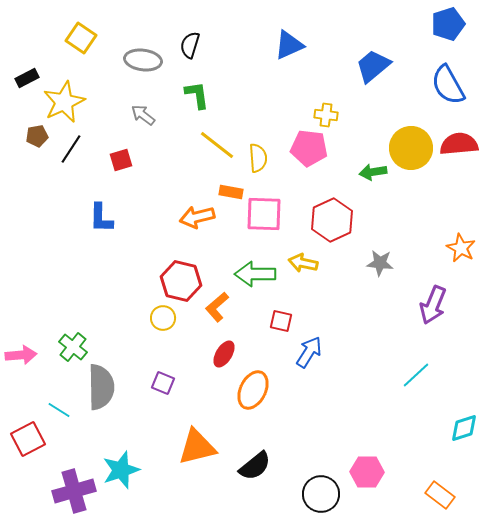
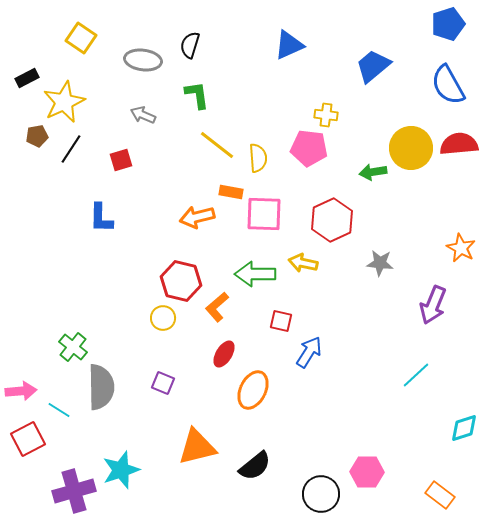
gray arrow at (143, 115): rotated 15 degrees counterclockwise
pink arrow at (21, 355): moved 36 px down
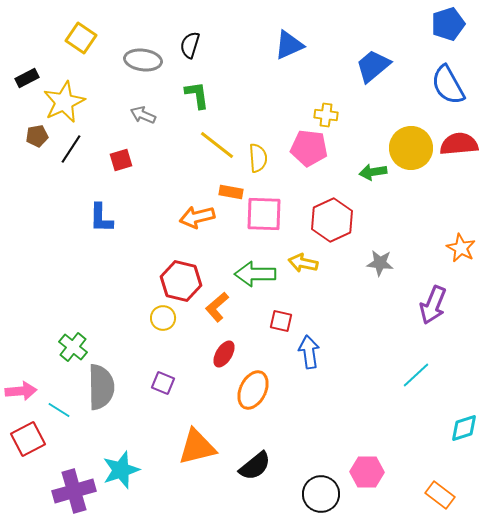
blue arrow at (309, 352): rotated 40 degrees counterclockwise
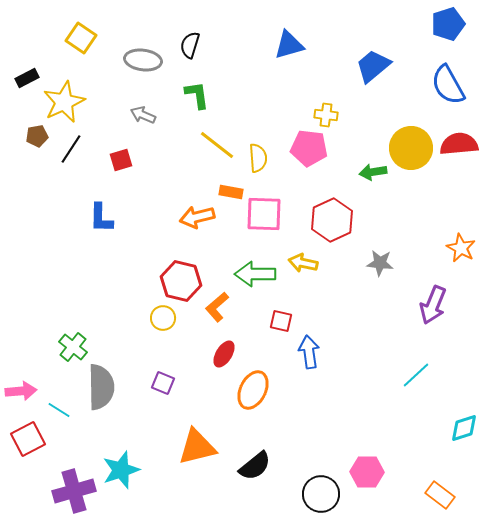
blue triangle at (289, 45): rotated 8 degrees clockwise
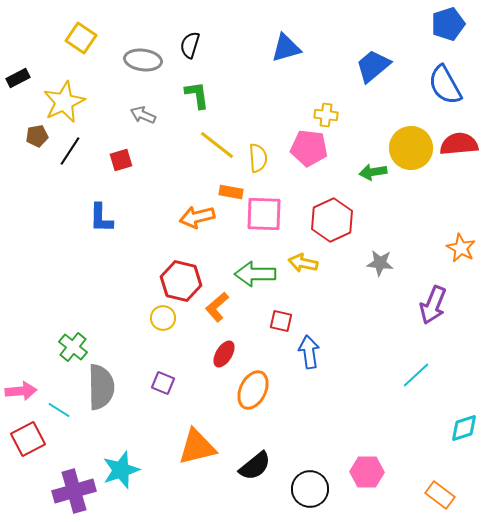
blue triangle at (289, 45): moved 3 px left, 3 px down
black rectangle at (27, 78): moved 9 px left
blue semicircle at (448, 85): moved 3 px left
black line at (71, 149): moved 1 px left, 2 px down
black circle at (321, 494): moved 11 px left, 5 px up
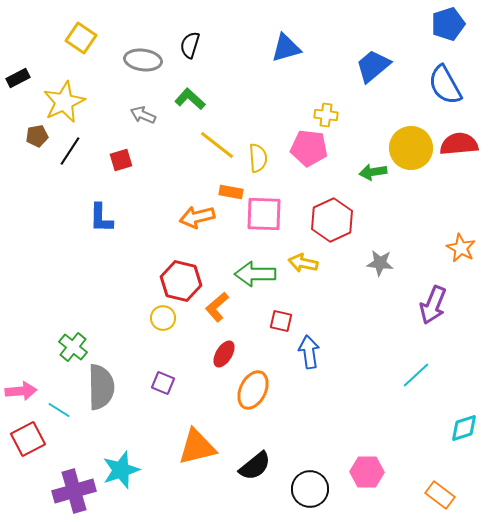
green L-shape at (197, 95): moved 7 px left, 4 px down; rotated 40 degrees counterclockwise
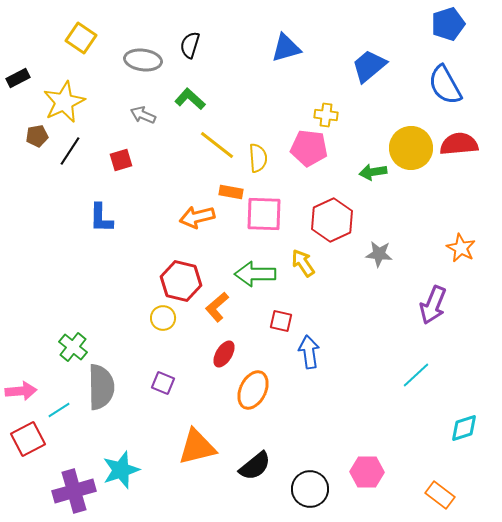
blue trapezoid at (373, 66): moved 4 px left
yellow arrow at (303, 263): rotated 44 degrees clockwise
gray star at (380, 263): moved 1 px left, 9 px up
cyan line at (59, 410): rotated 65 degrees counterclockwise
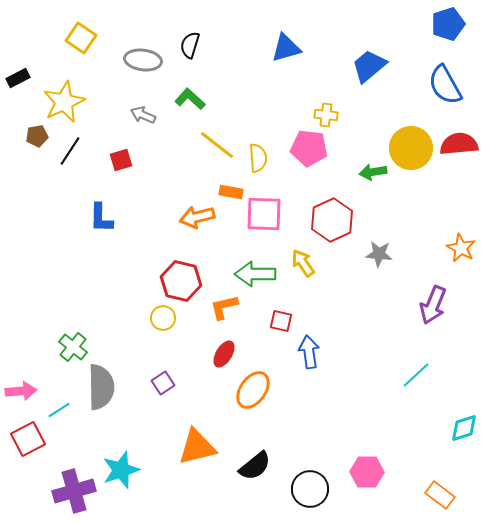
orange L-shape at (217, 307): moved 7 px right; rotated 28 degrees clockwise
purple square at (163, 383): rotated 35 degrees clockwise
orange ellipse at (253, 390): rotated 9 degrees clockwise
